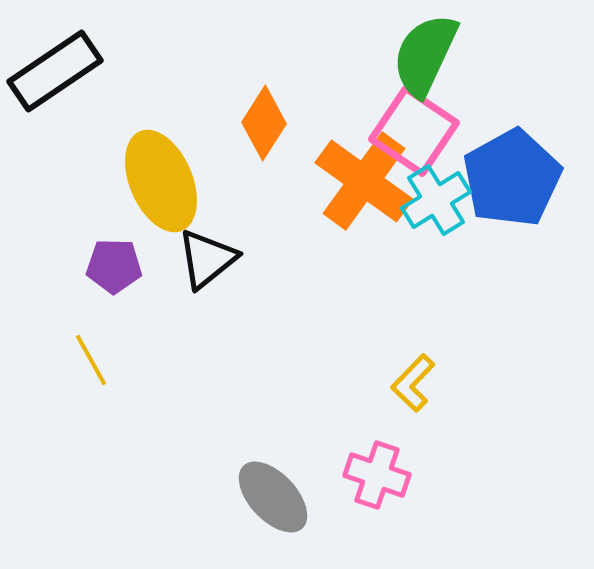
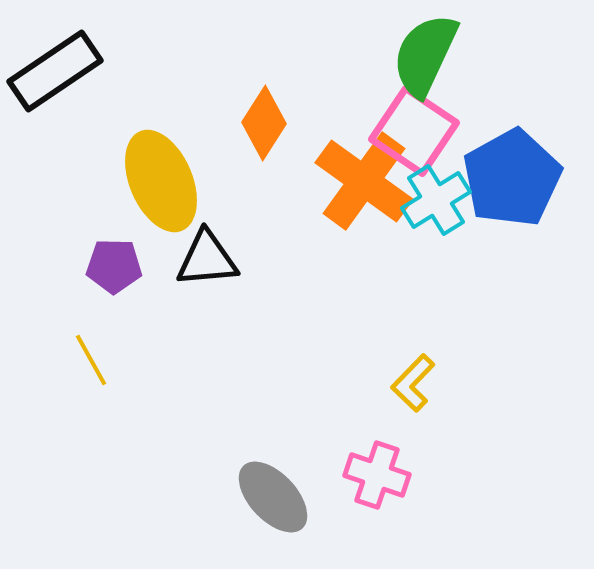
black triangle: rotated 34 degrees clockwise
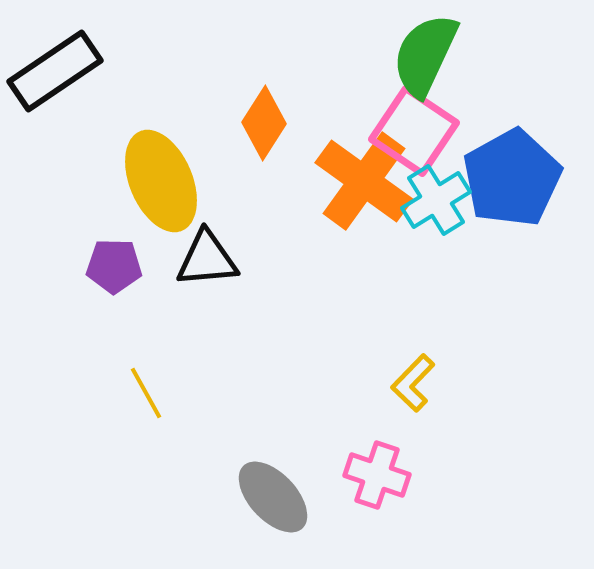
yellow line: moved 55 px right, 33 px down
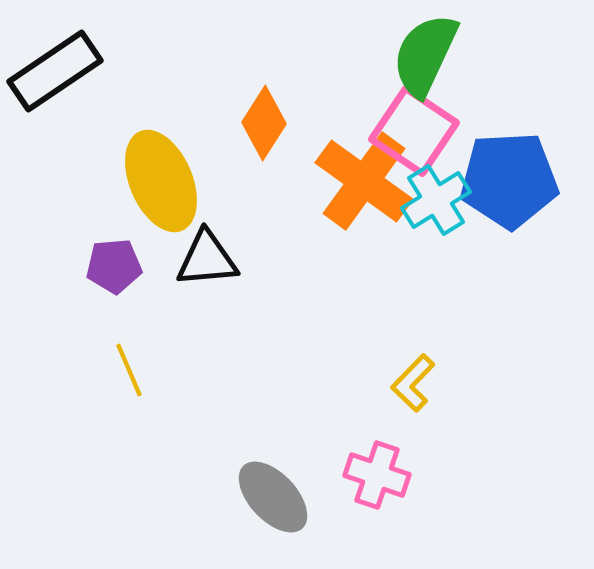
blue pentagon: moved 3 px left, 2 px down; rotated 26 degrees clockwise
purple pentagon: rotated 6 degrees counterclockwise
yellow line: moved 17 px left, 23 px up; rotated 6 degrees clockwise
